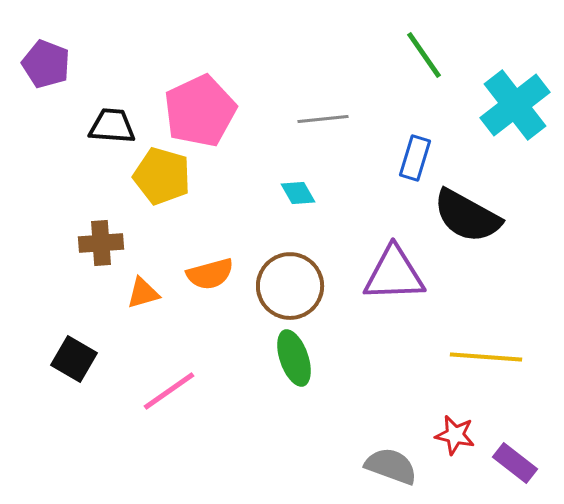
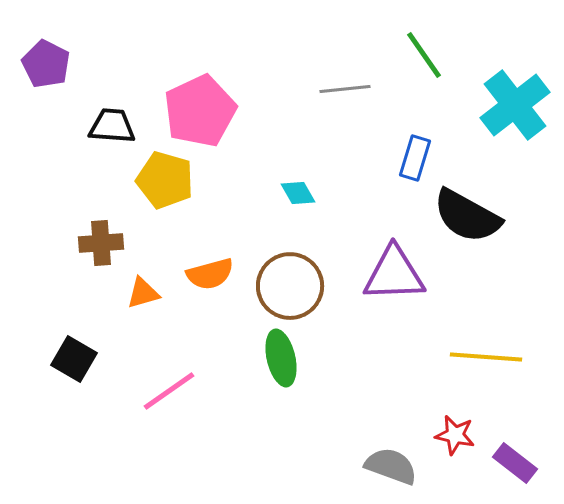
purple pentagon: rotated 6 degrees clockwise
gray line: moved 22 px right, 30 px up
yellow pentagon: moved 3 px right, 4 px down
green ellipse: moved 13 px left; rotated 6 degrees clockwise
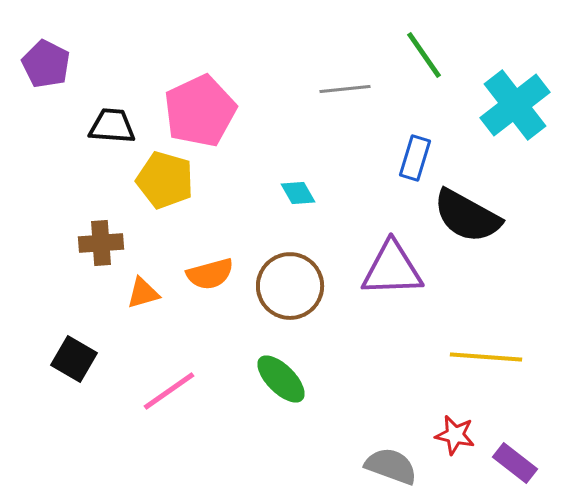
purple triangle: moved 2 px left, 5 px up
green ellipse: moved 21 px down; rotated 32 degrees counterclockwise
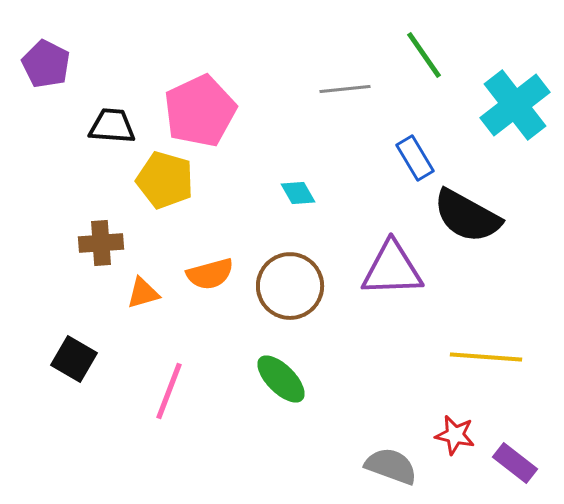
blue rectangle: rotated 48 degrees counterclockwise
pink line: rotated 34 degrees counterclockwise
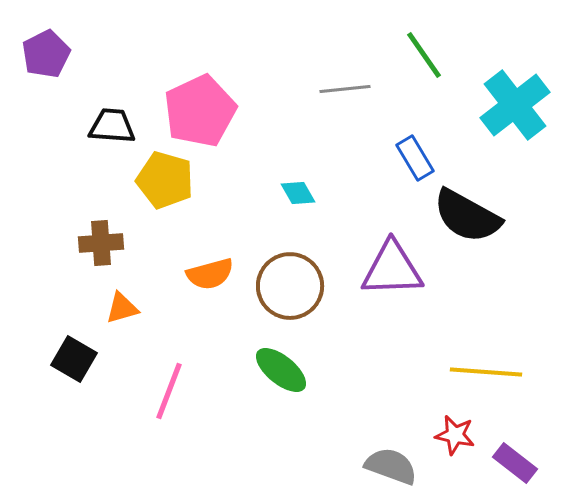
purple pentagon: moved 10 px up; rotated 18 degrees clockwise
orange triangle: moved 21 px left, 15 px down
yellow line: moved 15 px down
green ellipse: moved 9 px up; rotated 6 degrees counterclockwise
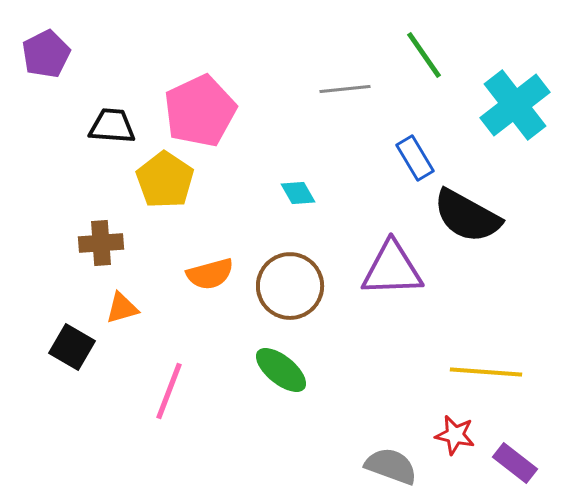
yellow pentagon: rotated 18 degrees clockwise
black square: moved 2 px left, 12 px up
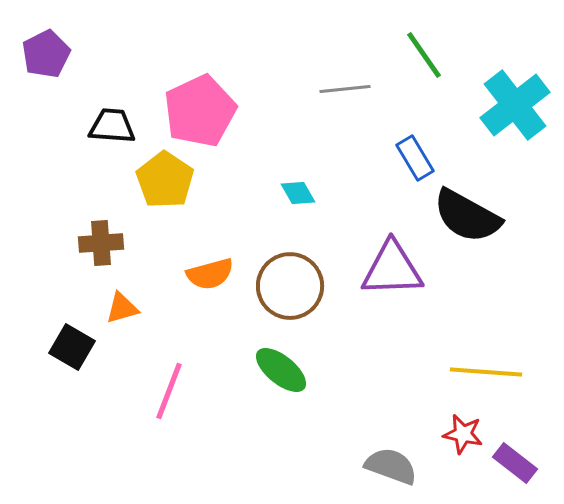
red star: moved 8 px right, 1 px up
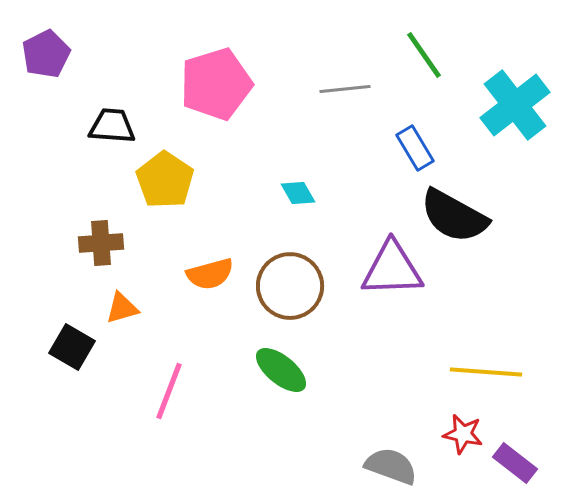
pink pentagon: moved 16 px right, 27 px up; rotated 8 degrees clockwise
blue rectangle: moved 10 px up
black semicircle: moved 13 px left
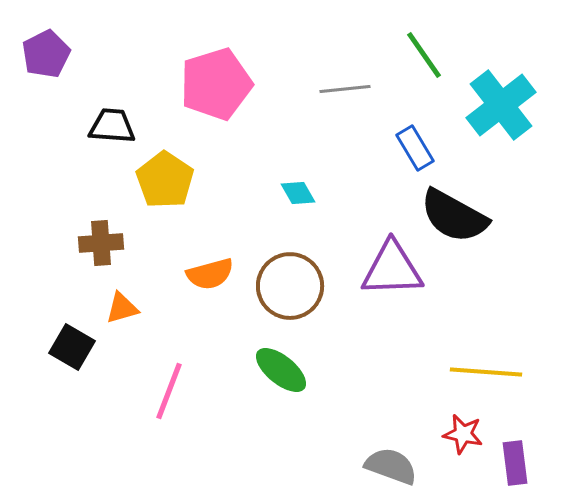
cyan cross: moved 14 px left
purple rectangle: rotated 45 degrees clockwise
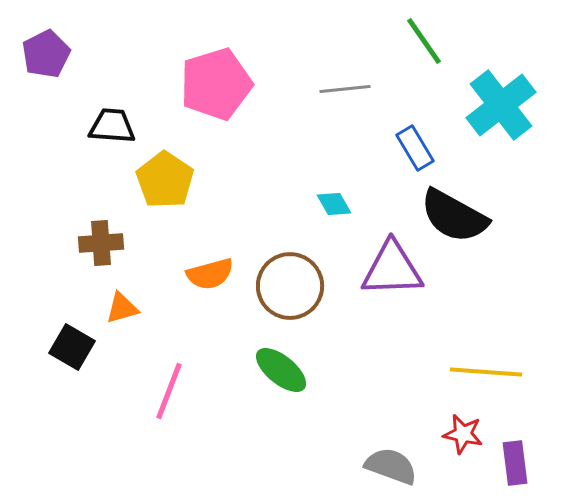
green line: moved 14 px up
cyan diamond: moved 36 px right, 11 px down
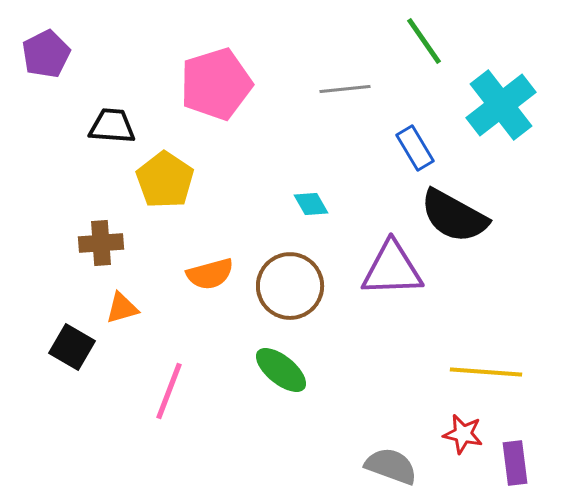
cyan diamond: moved 23 px left
